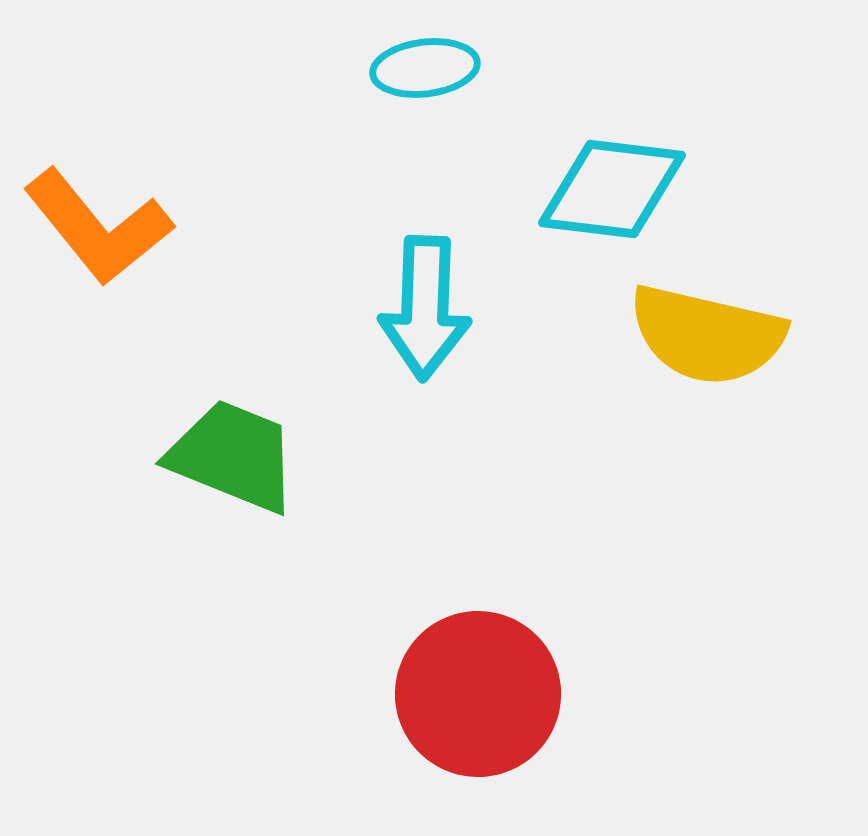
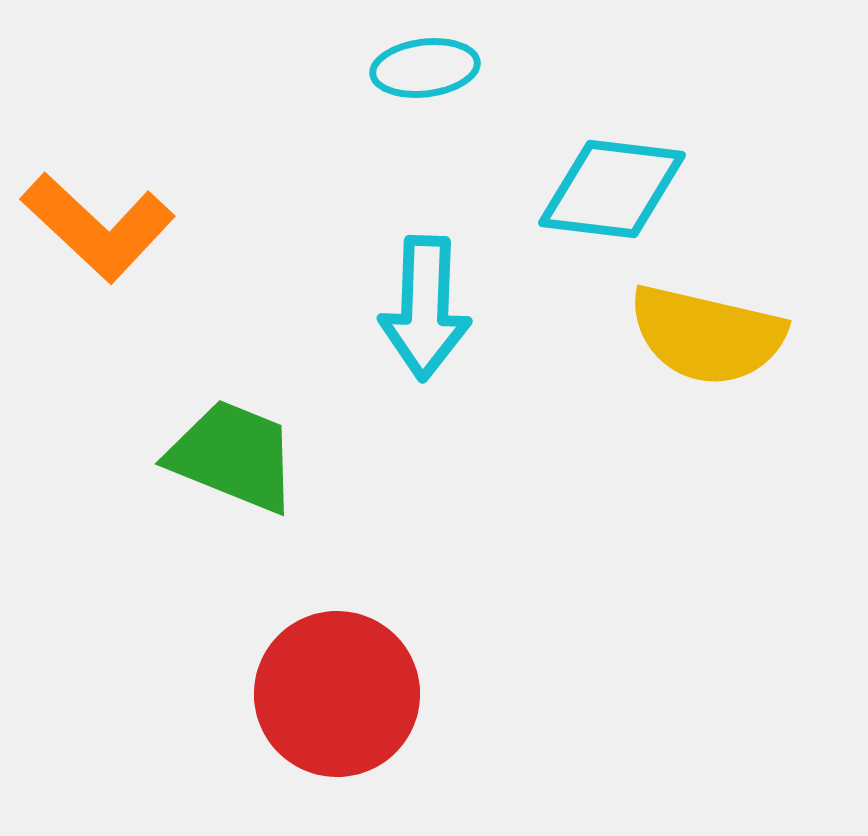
orange L-shape: rotated 8 degrees counterclockwise
red circle: moved 141 px left
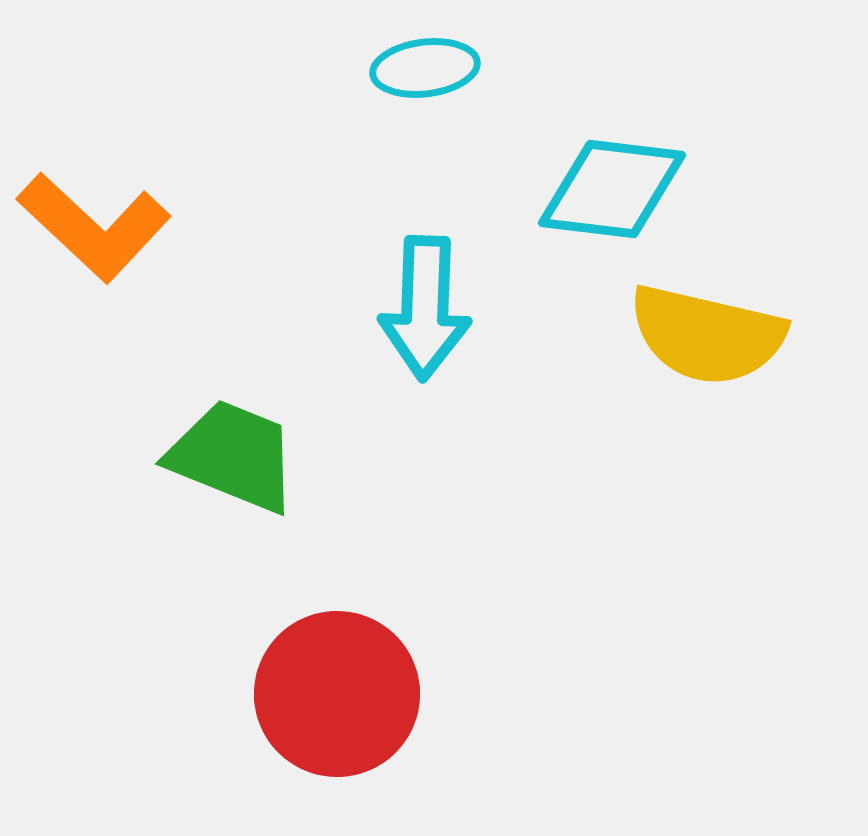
orange L-shape: moved 4 px left
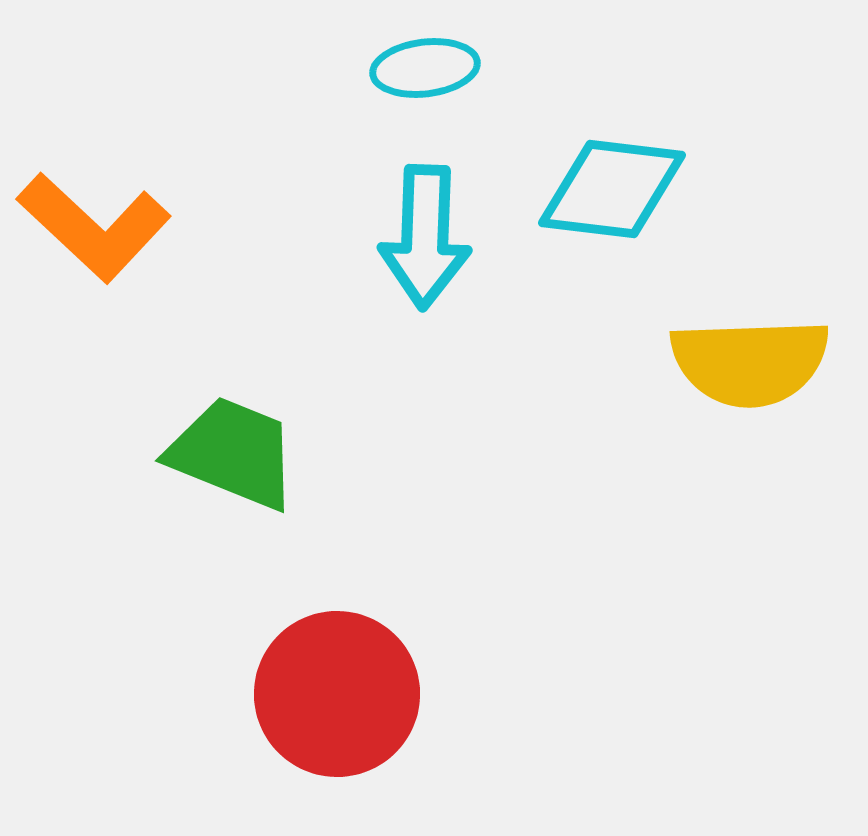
cyan arrow: moved 71 px up
yellow semicircle: moved 43 px right, 27 px down; rotated 15 degrees counterclockwise
green trapezoid: moved 3 px up
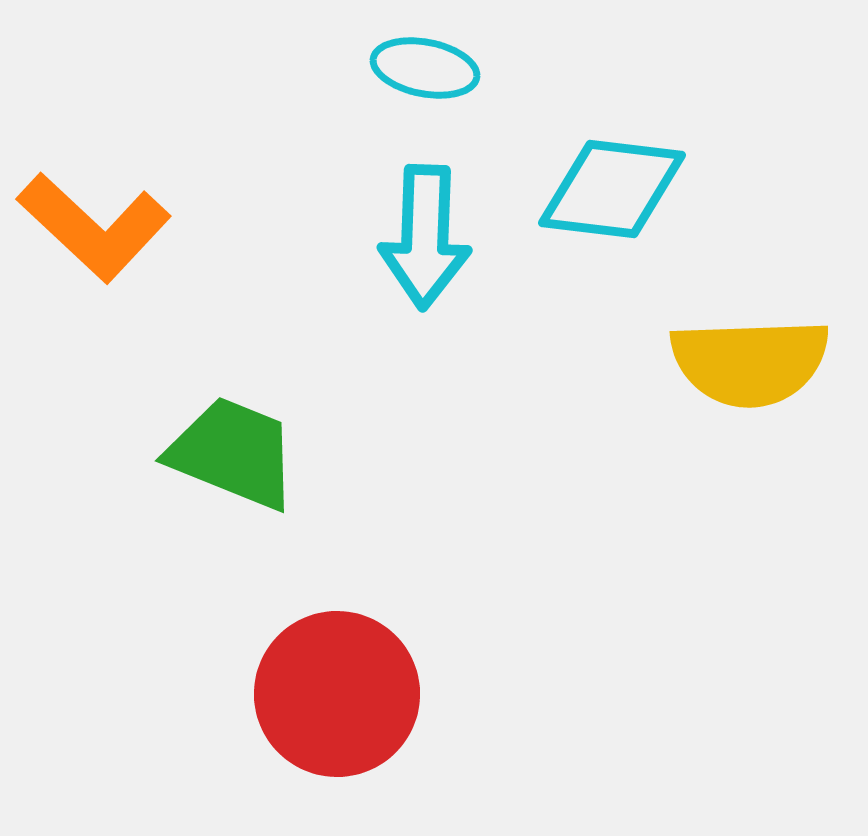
cyan ellipse: rotated 18 degrees clockwise
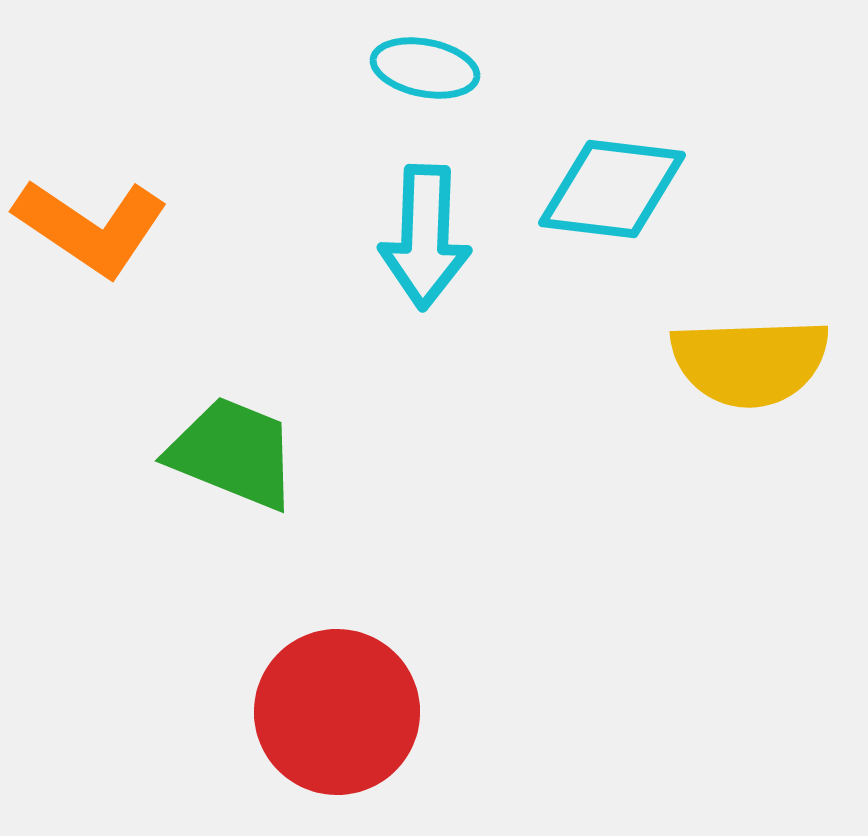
orange L-shape: moved 3 px left; rotated 9 degrees counterclockwise
red circle: moved 18 px down
